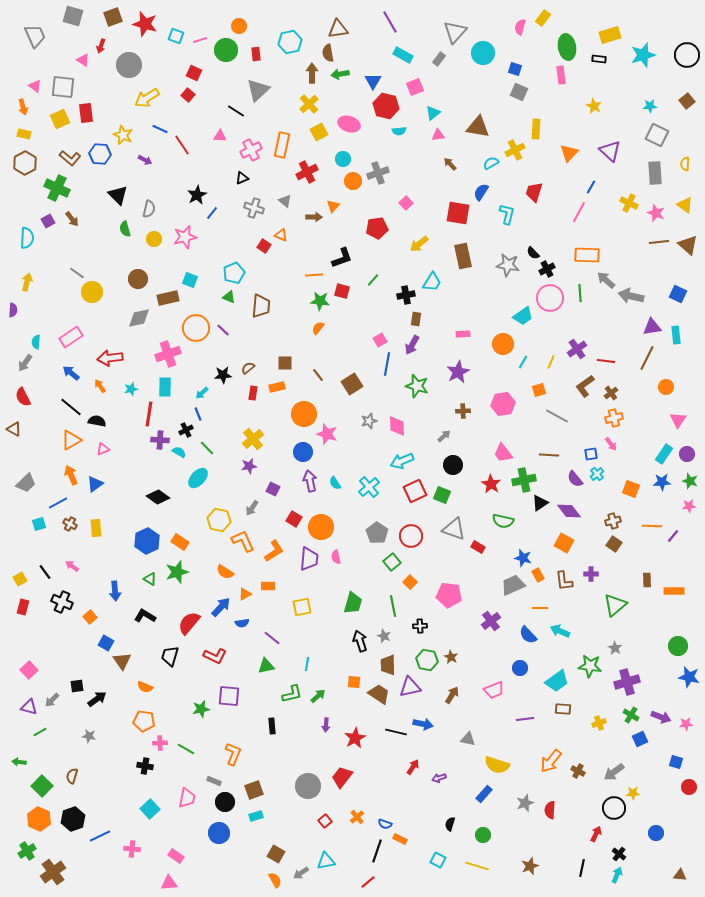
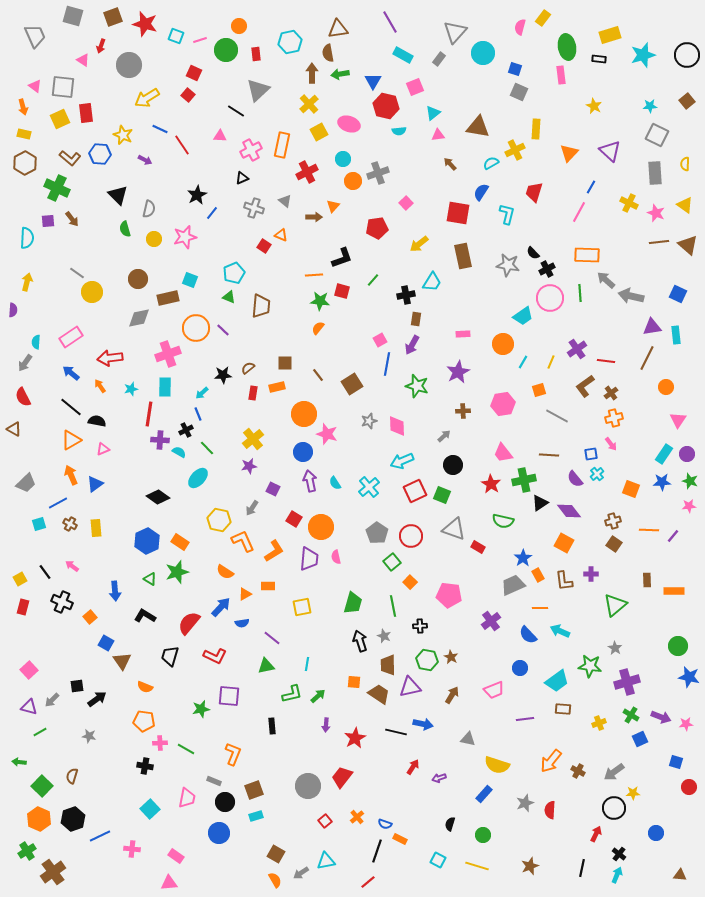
purple square at (48, 221): rotated 24 degrees clockwise
orange line at (652, 526): moved 3 px left, 4 px down
blue star at (523, 558): rotated 24 degrees clockwise
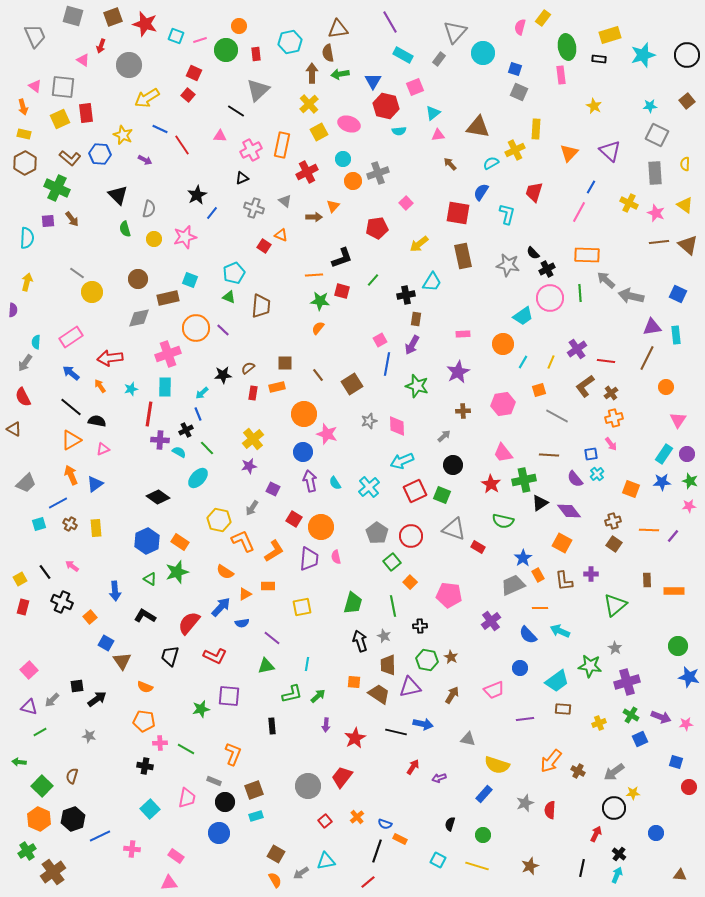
orange square at (564, 543): moved 2 px left
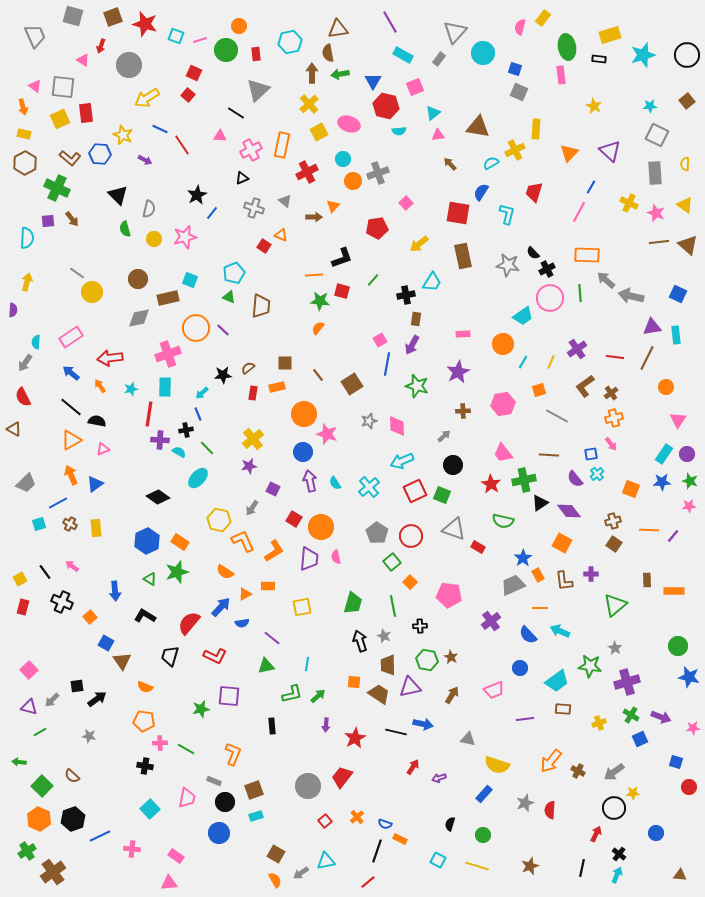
black line at (236, 111): moved 2 px down
red line at (606, 361): moved 9 px right, 4 px up
black cross at (186, 430): rotated 16 degrees clockwise
pink star at (686, 724): moved 7 px right, 4 px down
brown semicircle at (72, 776): rotated 63 degrees counterclockwise
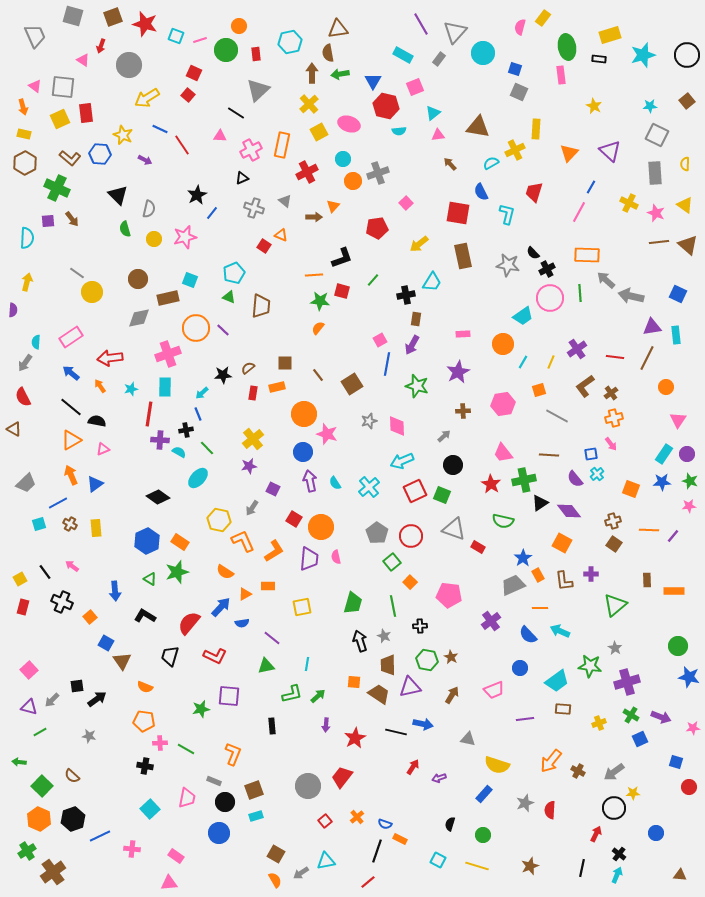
purple line at (390, 22): moved 31 px right, 2 px down
blue semicircle at (481, 192): rotated 60 degrees counterclockwise
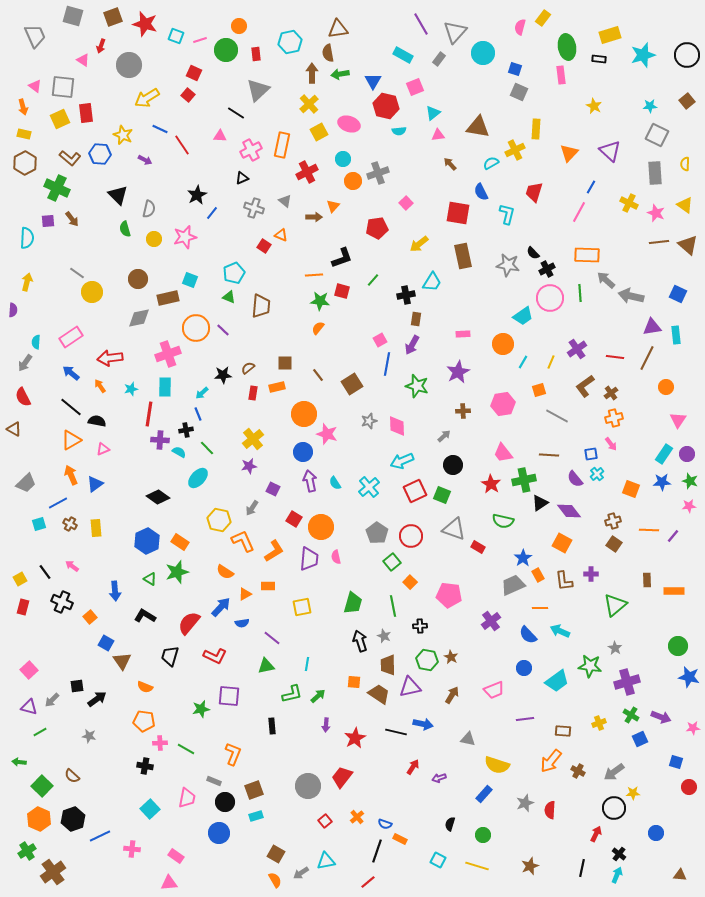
blue circle at (520, 668): moved 4 px right
brown rectangle at (563, 709): moved 22 px down
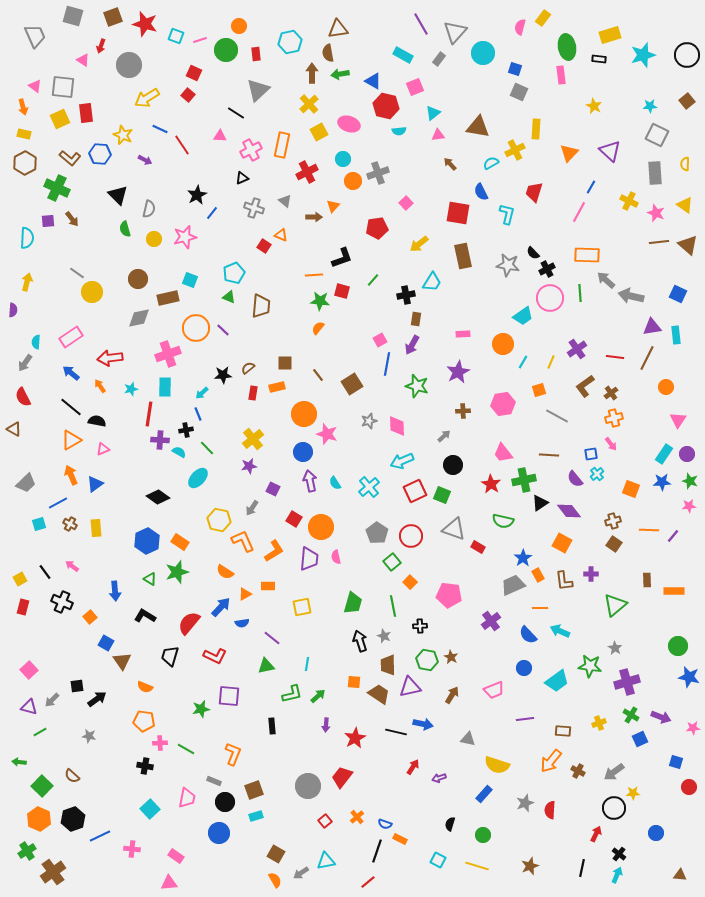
blue triangle at (373, 81): rotated 30 degrees counterclockwise
yellow cross at (629, 203): moved 2 px up
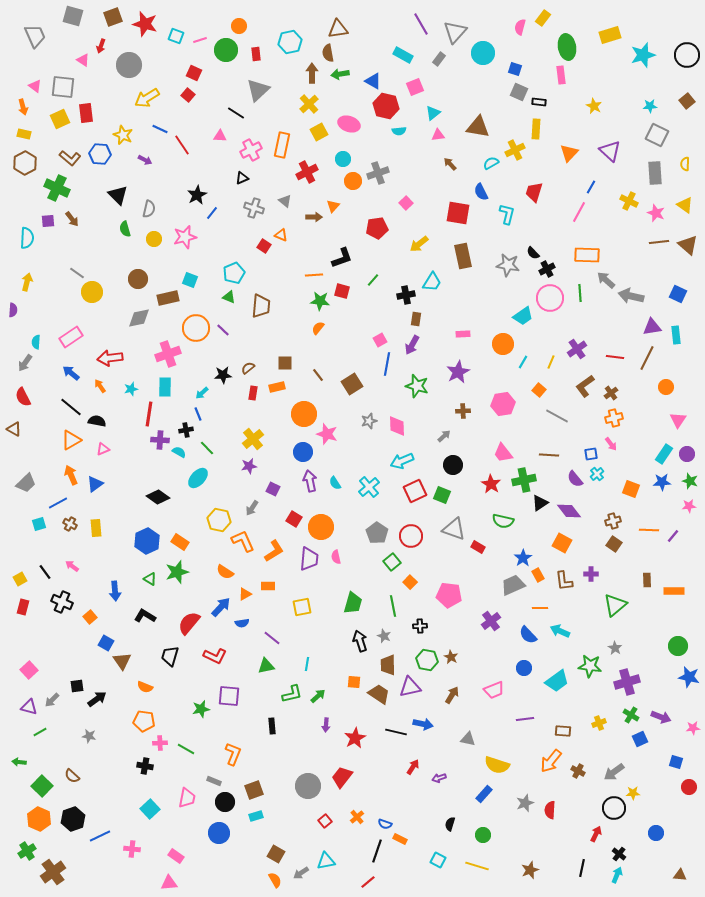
black rectangle at (599, 59): moved 60 px left, 43 px down
orange square at (539, 390): rotated 32 degrees counterclockwise
brown star at (530, 866): moved 4 px down
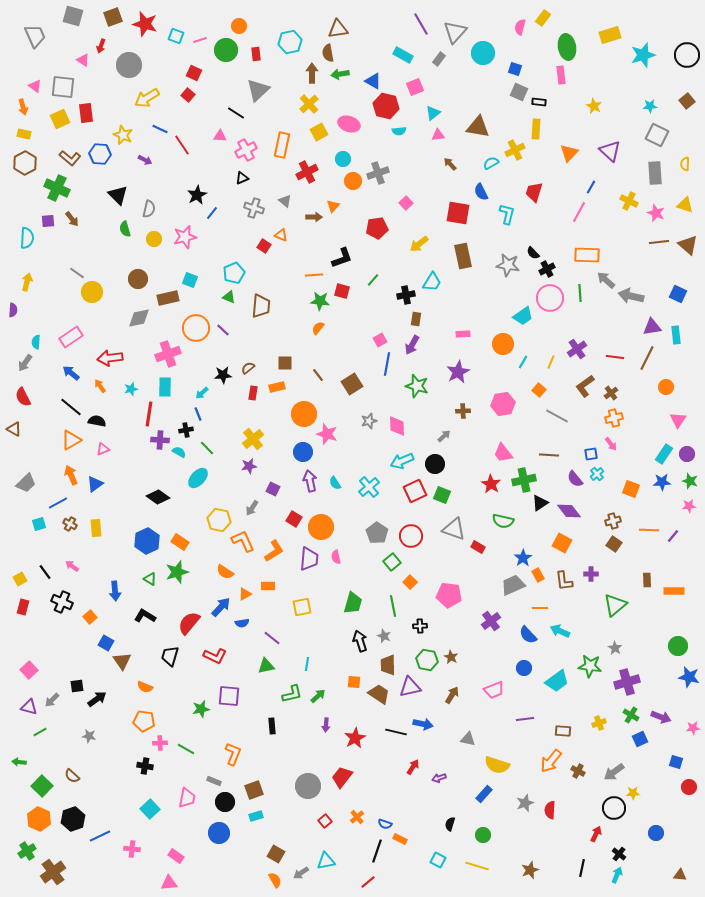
pink cross at (251, 150): moved 5 px left
yellow triangle at (685, 205): rotated 18 degrees counterclockwise
black circle at (453, 465): moved 18 px left, 1 px up
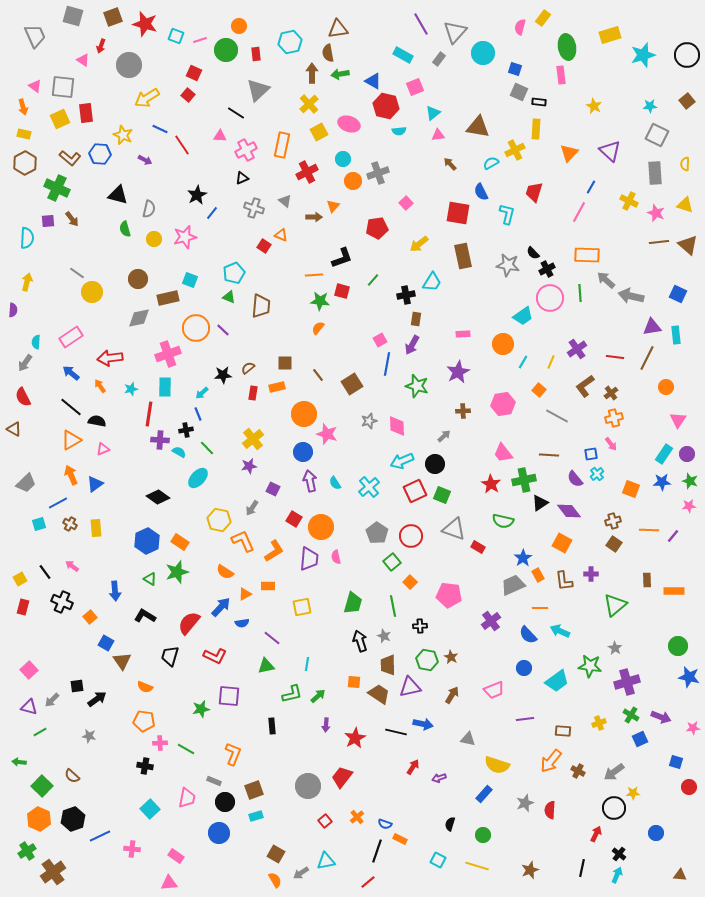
black triangle at (118, 195): rotated 30 degrees counterclockwise
